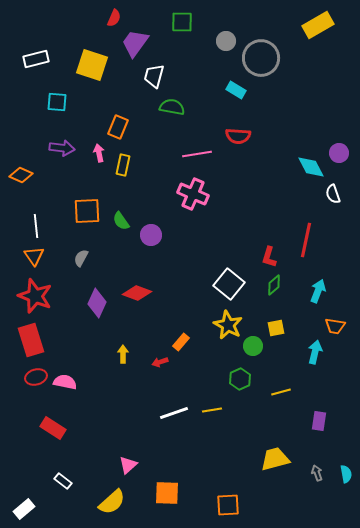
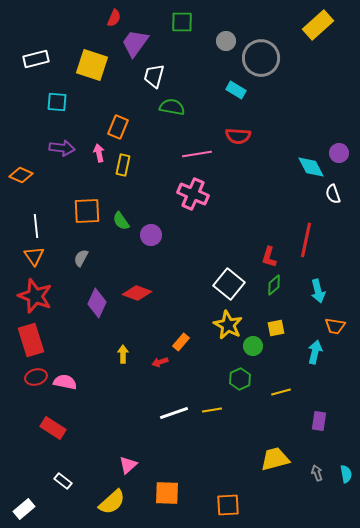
yellow rectangle at (318, 25): rotated 12 degrees counterclockwise
cyan arrow at (318, 291): rotated 145 degrees clockwise
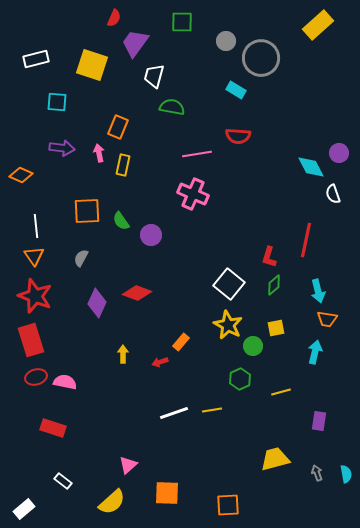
orange trapezoid at (335, 326): moved 8 px left, 7 px up
red rectangle at (53, 428): rotated 15 degrees counterclockwise
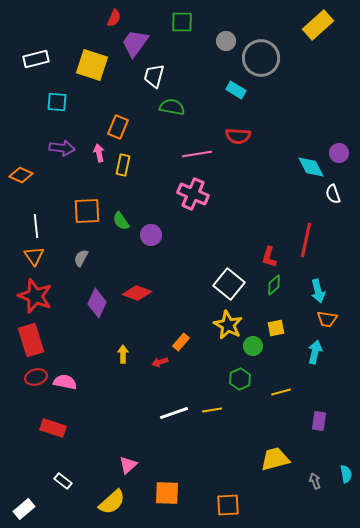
gray arrow at (317, 473): moved 2 px left, 8 px down
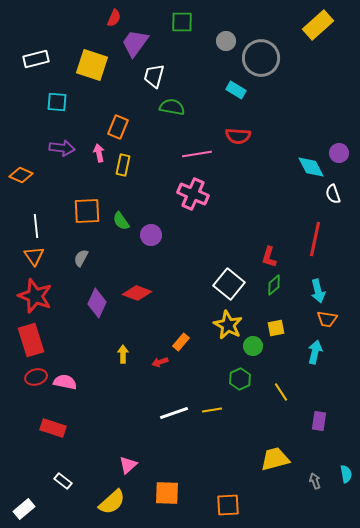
red line at (306, 240): moved 9 px right, 1 px up
yellow line at (281, 392): rotated 72 degrees clockwise
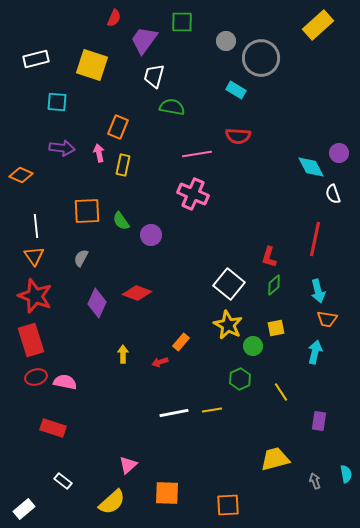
purple trapezoid at (135, 43): moved 9 px right, 3 px up
white line at (174, 413): rotated 8 degrees clockwise
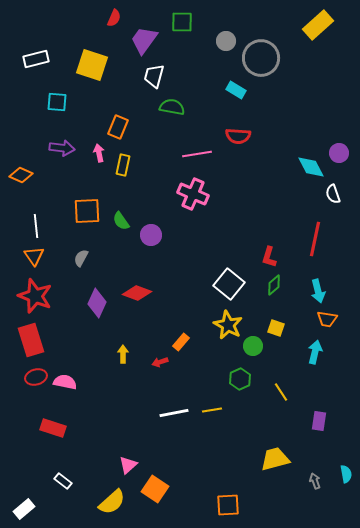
yellow square at (276, 328): rotated 30 degrees clockwise
orange square at (167, 493): moved 12 px left, 4 px up; rotated 32 degrees clockwise
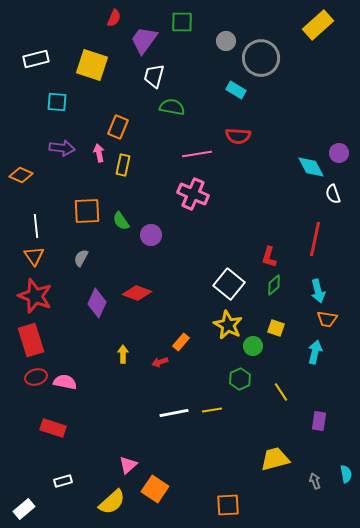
white rectangle at (63, 481): rotated 54 degrees counterclockwise
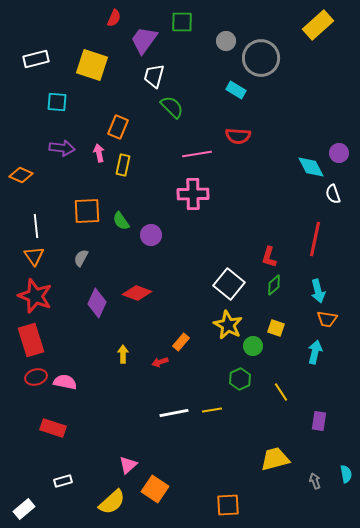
green semicircle at (172, 107): rotated 35 degrees clockwise
pink cross at (193, 194): rotated 24 degrees counterclockwise
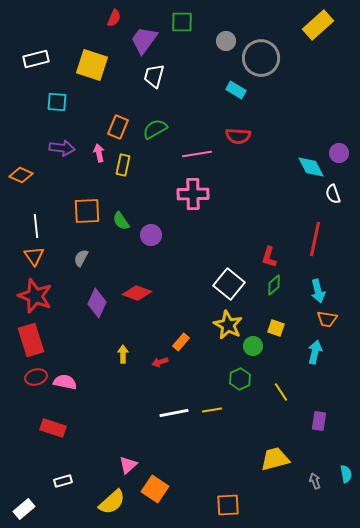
green semicircle at (172, 107): moved 17 px left, 22 px down; rotated 75 degrees counterclockwise
